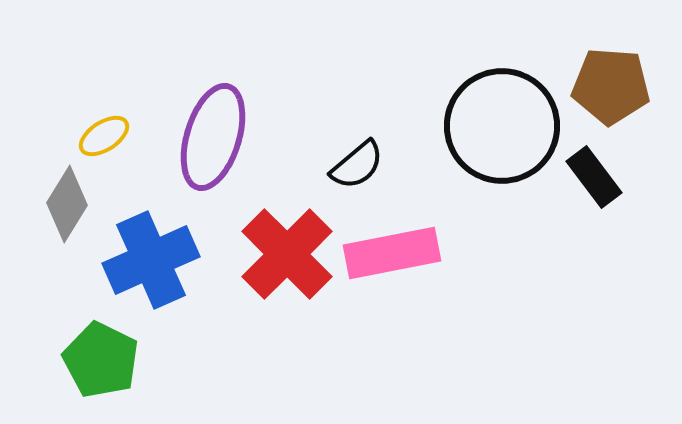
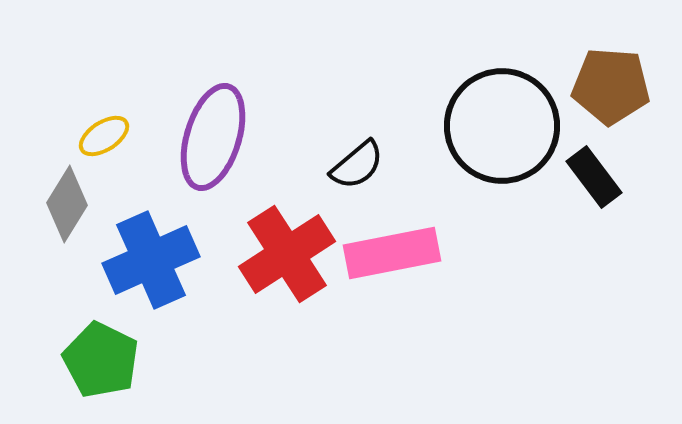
red cross: rotated 12 degrees clockwise
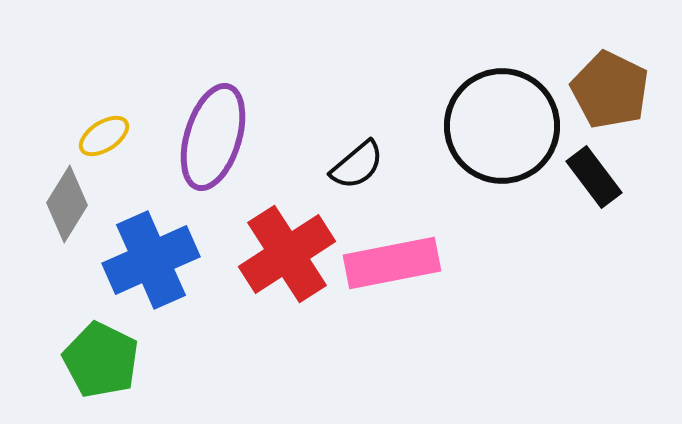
brown pentagon: moved 1 px left, 4 px down; rotated 22 degrees clockwise
pink rectangle: moved 10 px down
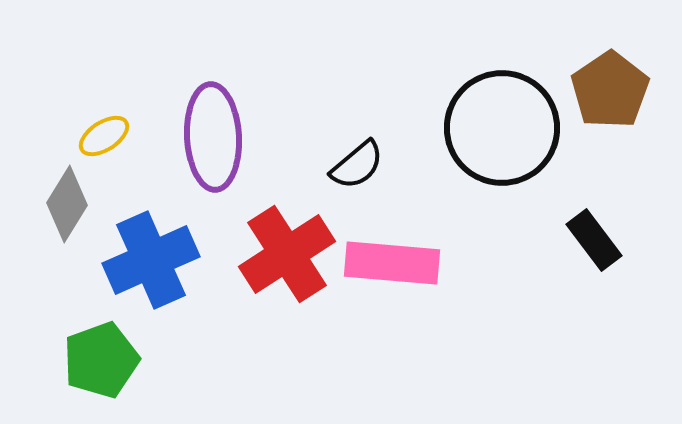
brown pentagon: rotated 12 degrees clockwise
black circle: moved 2 px down
purple ellipse: rotated 20 degrees counterclockwise
black rectangle: moved 63 px down
pink rectangle: rotated 16 degrees clockwise
green pentagon: rotated 26 degrees clockwise
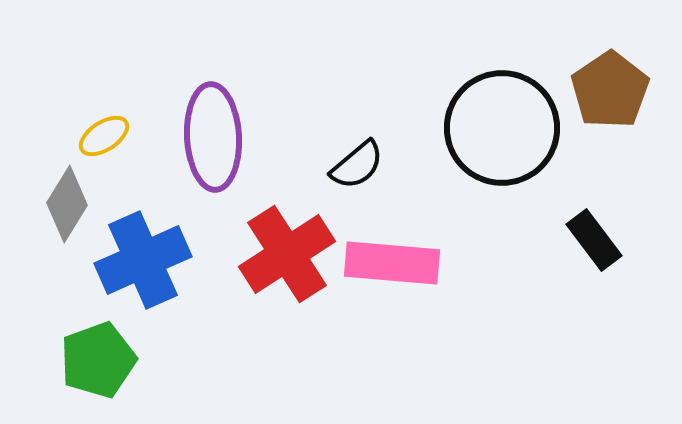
blue cross: moved 8 px left
green pentagon: moved 3 px left
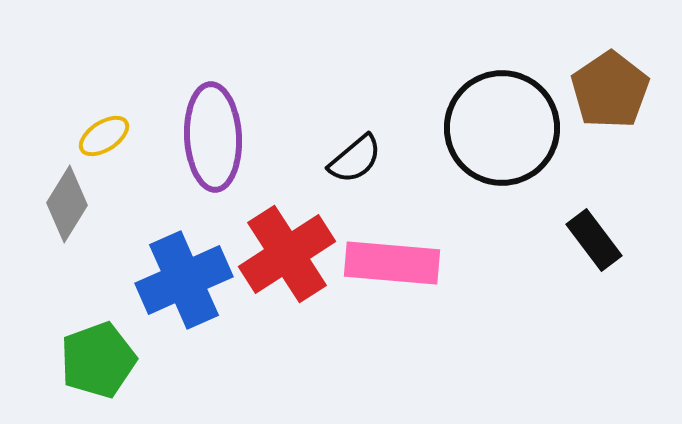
black semicircle: moved 2 px left, 6 px up
blue cross: moved 41 px right, 20 px down
